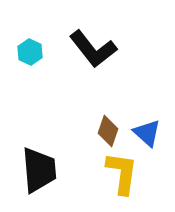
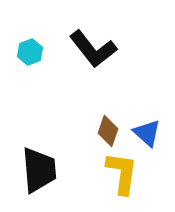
cyan hexagon: rotated 15 degrees clockwise
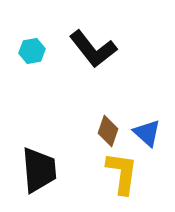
cyan hexagon: moved 2 px right, 1 px up; rotated 10 degrees clockwise
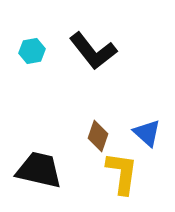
black L-shape: moved 2 px down
brown diamond: moved 10 px left, 5 px down
black trapezoid: rotated 72 degrees counterclockwise
